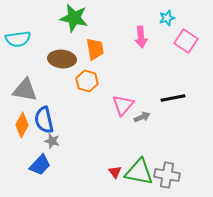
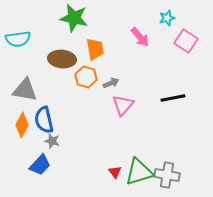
pink arrow: moved 1 px left; rotated 35 degrees counterclockwise
orange hexagon: moved 1 px left, 4 px up
gray arrow: moved 31 px left, 34 px up
green triangle: rotated 28 degrees counterclockwise
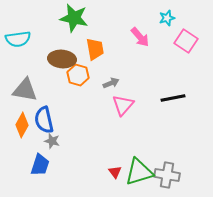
orange hexagon: moved 8 px left, 2 px up
blue trapezoid: rotated 25 degrees counterclockwise
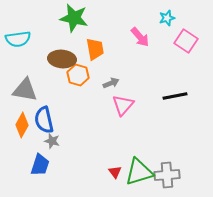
black line: moved 2 px right, 2 px up
gray cross: rotated 15 degrees counterclockwise
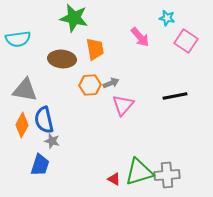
cyan star: rotated 28 degrees clockwise
orange hexagon: moved 12 px right, 10 px down; rotated 20 degrees counterclockwise
red triangle: moved 1 px left, 7 px down; rotated 24 degrees counterclockwise
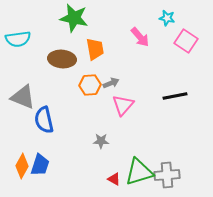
gray triangle: moved 2 px left, 7 px down; rotated 12 degrees clockwise
orange diamond: moved 41 px down
gray star: moved 49 px right; rotated 14 degrees counterclockwise
